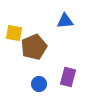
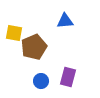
blue circle: moved 2 px right, 3 px up
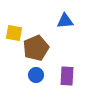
brown pentagon: moved 2 px right, 1 px down
purple rectangle: moved 1 px left, 1 px up; rotated 12 degrees counterclockwise
blue circle: moved 5 px left, 6 px up
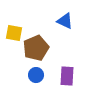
blue triangle: rotated 30 degrees clockwise
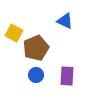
yellow square: rotated 18 degrees clockwise
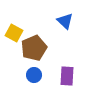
blue triangle: rotated 18 degrees clockwise
brown pentagon: moved 2 px left
blue circle: moved 2 px left
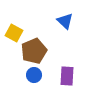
brown pentagon: moved 3 px down
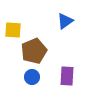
blue triangle: rotated 42 degrees clockwise
yellow square: moved 1 px left, 3 px up; rotated 24 degrees counterclockwise
blue circle: moved 2 px left, 2 px down
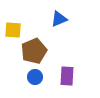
blue triangle: moved 6 px left, 2 px up; rotated 12 degrees clockwise
blue circle: moved 3 px right
